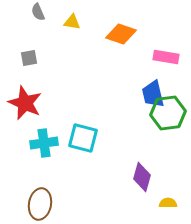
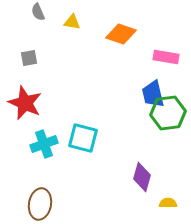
cyan cross: moved 1 px down; rotated 12 degrees counterclockwise
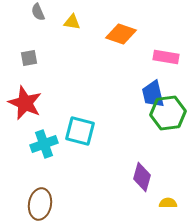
cyan square: moved 3 px left, 7 px up
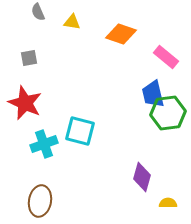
pink rectangle: rotated 30 degrees clockwise
brown ellipse: moved 3 px up
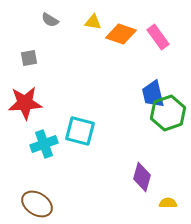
gray semicircle: moved 12 px right, 8 px down; rotated 36 degrees counterclockwise
yellow triangle: moved 21 px right
pink rectangle: moved 8 px left, 20 px up; rotated 15 degrees clockwise
red star: rotated 28 degrees counterclockwise
green hexagon: rotated 12 degrees counterclockwise
brown ellipse: moved 3 px left, 3 px down; rotated 68 degrees counterclockwise
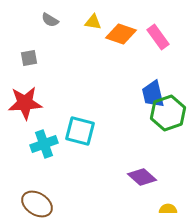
purple diamond: rotated 64 degrees counterclockwise
yellow semicircle: moved 6 px down
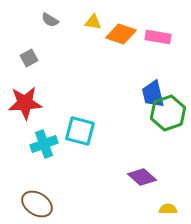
pink rectangle: rotated 45 degrees counterclockwise
gray square: rotated 18 degrees counterclockwise
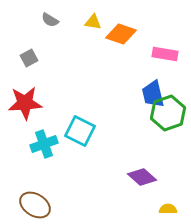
pink rectangle: moved 7 px right, 17 px down
cyan square: rotated 12 degrees clockwise
brown ellipse: moved 2 px left, 1 px down
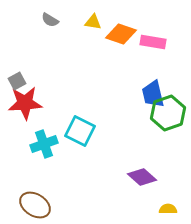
pink rectangle: moved 12 px left, 12 px up
gray square: moved 12 px left, 23 px down
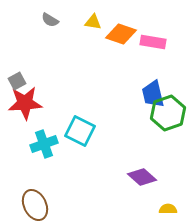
brown ellipse: rotated 32 degrees clockwise
